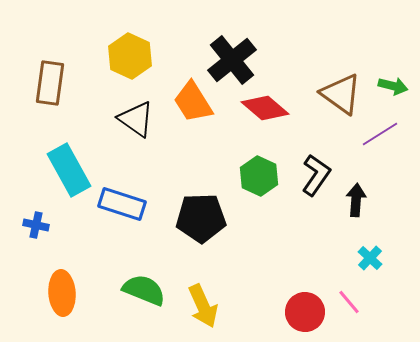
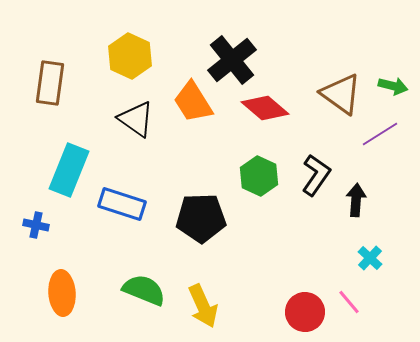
cyan rectangle: rotated 51 degrees clockwise
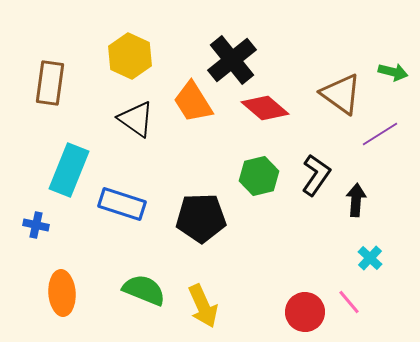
green arrow: moved 14 px up
green hexagon: rotated 21 degrees clockwise
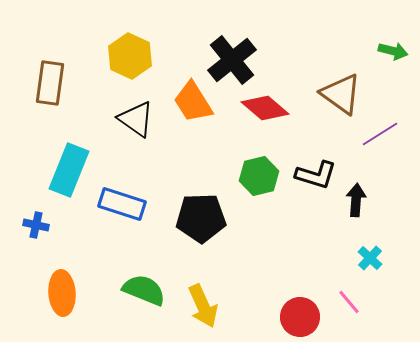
green arrow: moved 21 px up
black L-shape: rotated 72 degrees clockwise
red circle: moved 5 px left, 5 px down
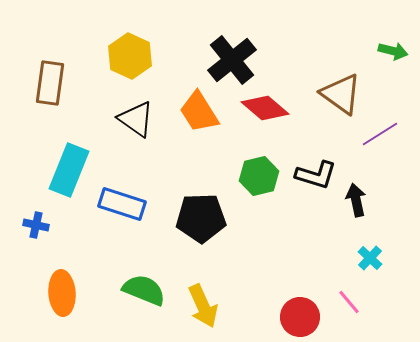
orange trapezoid: moved 6 px right, 10 px down
black arrow: rotated 16 degrees counterclockwise
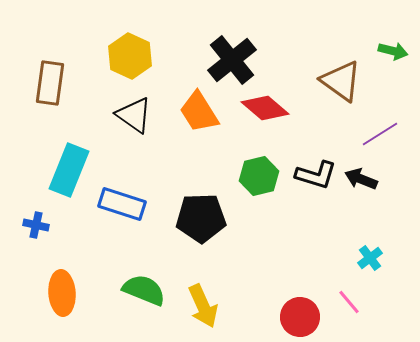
brown triangle: moved 13 px up
black triangle: moved 2 px left, 4 px up
black arrow: moved 5 px right, 21 px up; rotated 56 degrees counterclockwise
cyan cross: rotated 10 degrees clockwise
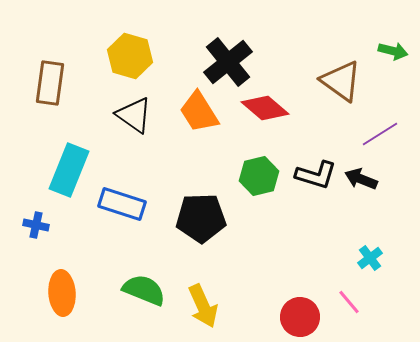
yellow hexagon: rotated 9 degrees counterclockwise
black cross: moved 4 px left, 2 px down
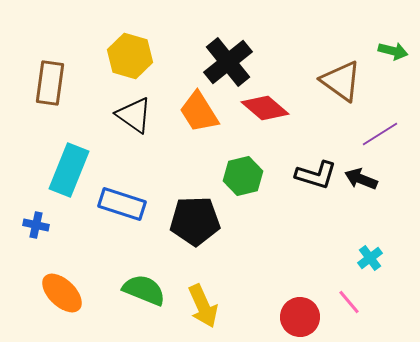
green hexagon: moved 16 px left
black pentagon: moved 6 px left, 3 px down
orange ellipse: rotated 42 degrees counterclockwise
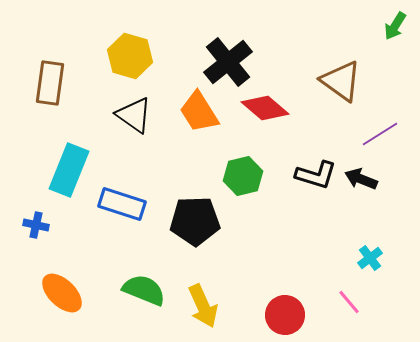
green arrow: moved 2 px right, 25 px up; rotated 108 degrees clockwise
red circle: moved 15 px left, 2 px up
